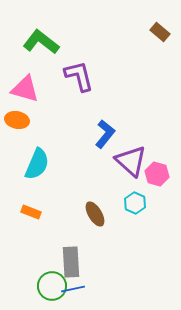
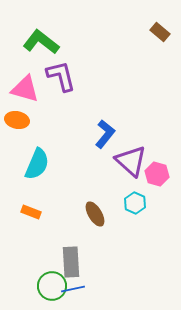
purple L-shape: moved 18 px left
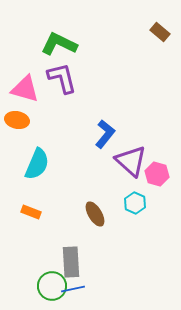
green L-shape: moved 18 px right, 2 px down; rotated 12 degrees counterclockwise
purple L-shape: moved 1 px right, 2 px down
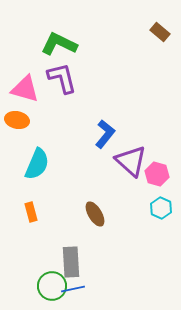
cyan hexagon: moved 26 px right, 5 px down
orange rectangle: rotated 54 degrees clockwise
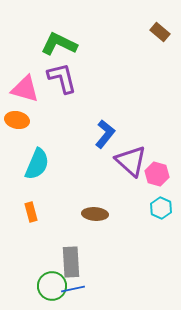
brown ellipse: rotated 55 degrees counterclockwise
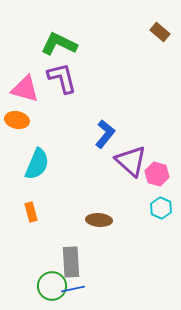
brown ellipse: moved 4 px right, 6 px down
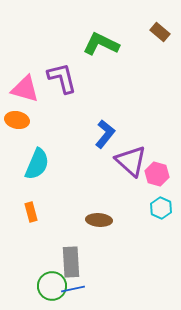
green L-shape: moved 42 px right
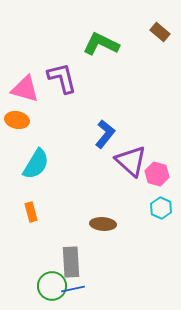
cyan semicircle: moved 1 px left; rotated 8 degrees clockwise
brown ellipse: moved 4 px right, 4 px down
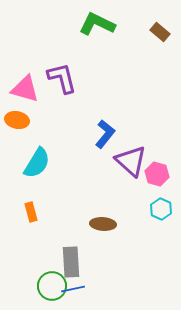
green L-shape: moved 4 px left, 20 px up
cyan semicircle: moved 1 px right, 1 px up
cyan hexagon: moved 1 px down
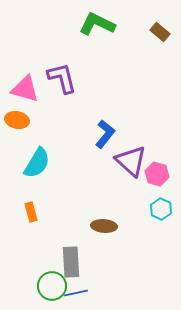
brown ellipse: moved 1 px right, 2 px down
blue line: moved 3 px right, 4 px down
